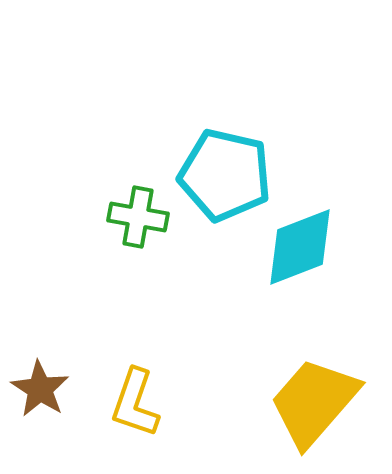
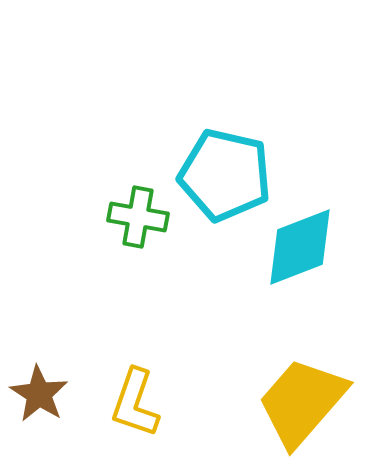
brown star: moved 1 px left, 5 px down
yellow trapezoid: moved 12 px left
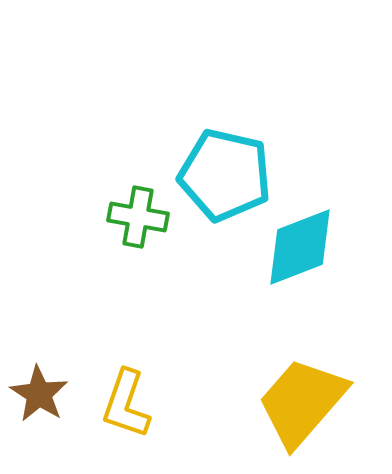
yellow L-shape: moved 9 px left, 1 px down
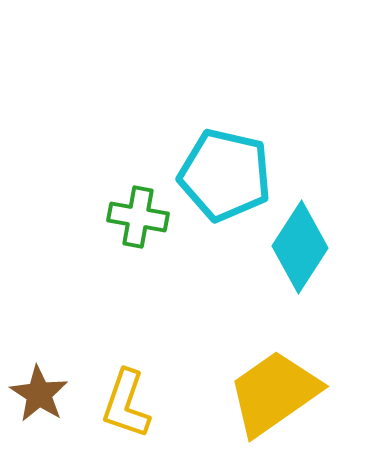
cyan diamond: rotated 36 degrees counterclockwise
yellow trapezoid: moved 28 px left, 9 px up; rotated 14 degrees clockwise
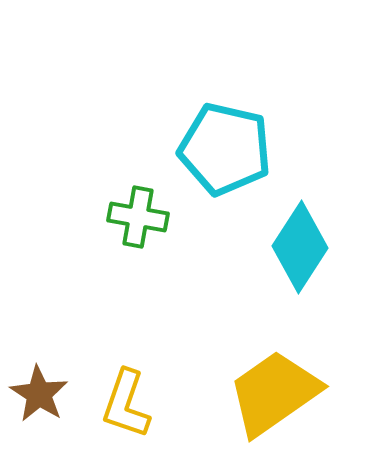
cyan pentagon: moved 26 px up
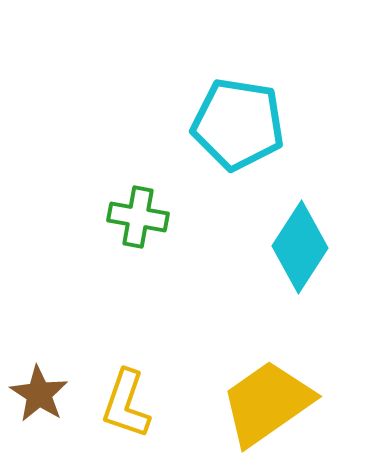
cyan pentagon: moved 13 px right, 25 px up; rotated 4 degrees counterclockwise
yellow trapezoid: moved 7 px left, 10 px down
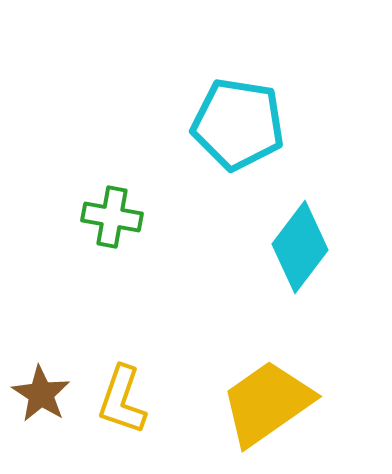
green cross: moved 26 px left
cyan diamond: rotated 4 degrees clockwise
brown star: moved 2 px right
yellow L-shape: moved 4 px left, 4 px up
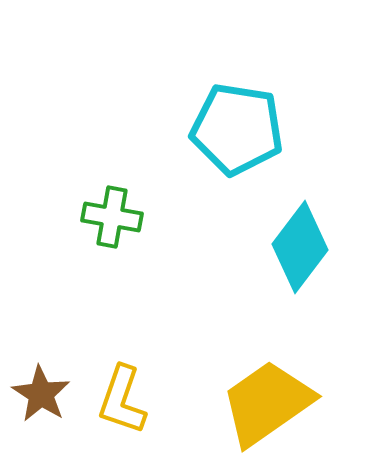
cyan pentagon: moved 1 px left, 5 px down
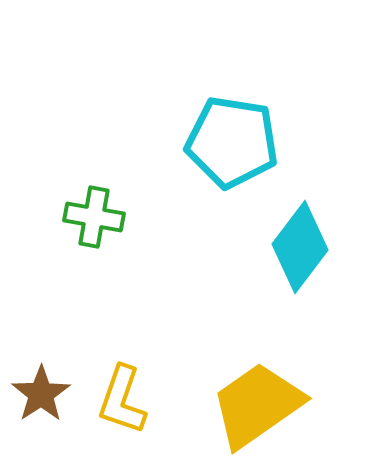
cyan pentagon: moved 5 px left, 13 px down
green cross: moved 18 px left
brown star: rotated 6 degrees clockwise
yellow trapezoid: moved 10 px left, 2 px down
